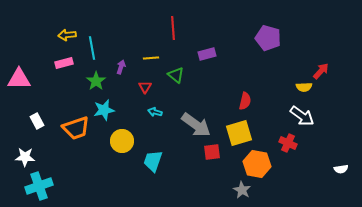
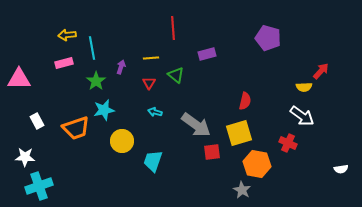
red triangle: moved 4 px right, 4 px up
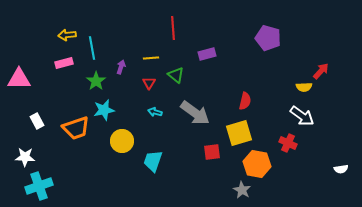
gray arrow: moved 1 px left, 12 px up
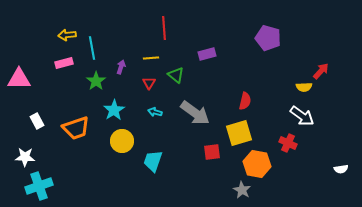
red line: moved 9 px left
cyan star: moved 10 px right; rotated 20 degrees counterclockwise
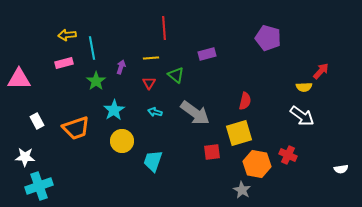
red cross: moved 12 px down
